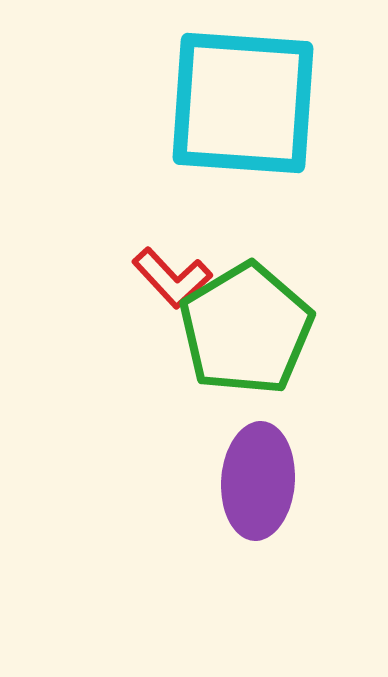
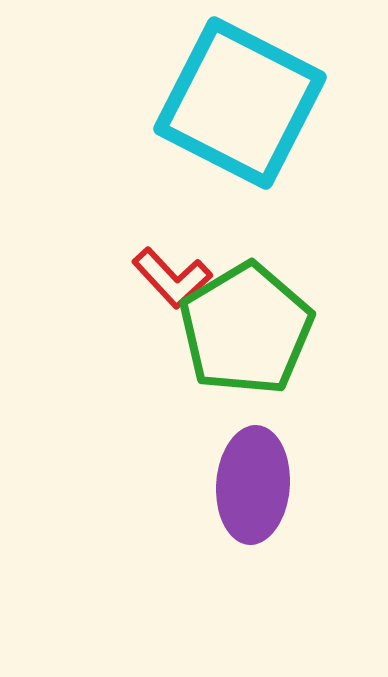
cyan square: moved 3 px left; rotated 23 degrees clockwise
purple ellipse: moved 5 px left, 4 px down
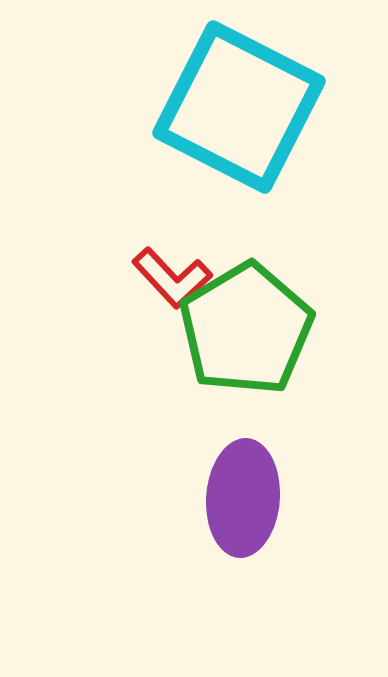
cyan square: moved 1 px left, 4 px down
purple ellipse: moved 10 px left, 13 px down
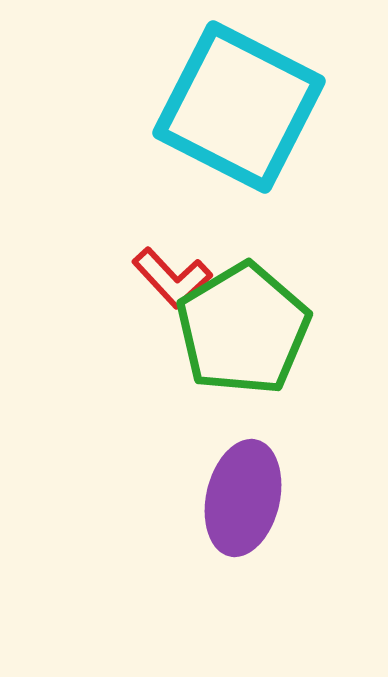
green pentagon: moved 3 px left
purple ellipse: rotated 9 degrees clockwise
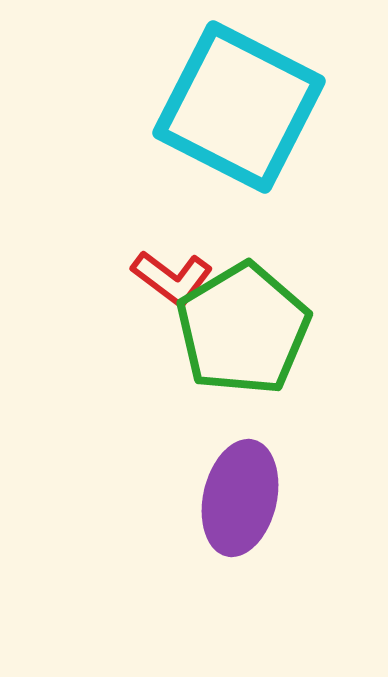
red L-shape: rotated 10 degrees counterclockwise
purple ellipse: moved 3 px left
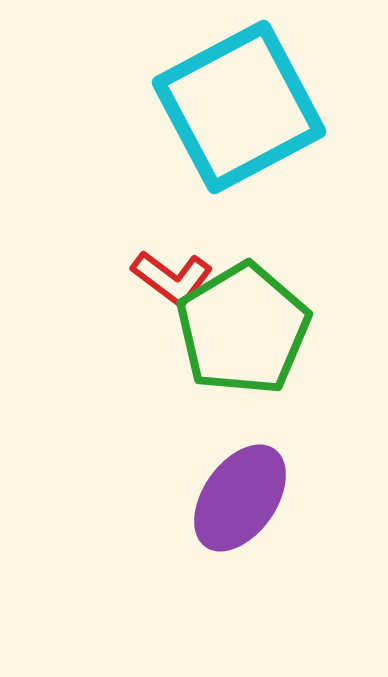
cyan square: rotated 35 degrees clockwise
purple ellipse: rotated 22 degrees clockwise
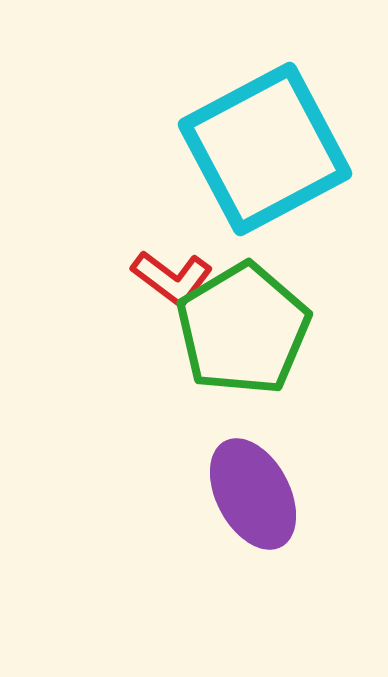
cyan square: moved 26 px right, 42 px down
purple ellipse: moved 13 px right, 4 px up; rotated 63 degrees counterclockwise
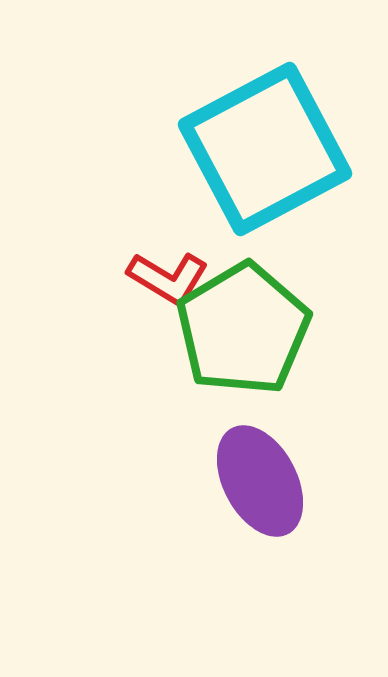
red L-shape: moved 4 px left; rotated 6 degrees counterclockwise
purple ellipse: moved 7 px right, 13 px up
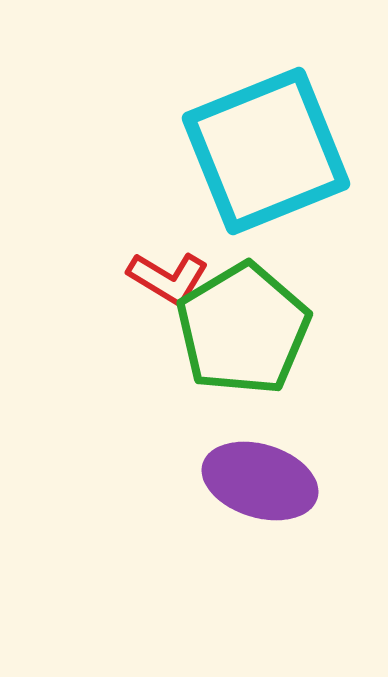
cyan square: moved 1 px right, 2 px down; rotated 6 degrees clockwise
purple ellipse: rotated 45 degrees counterclockwise
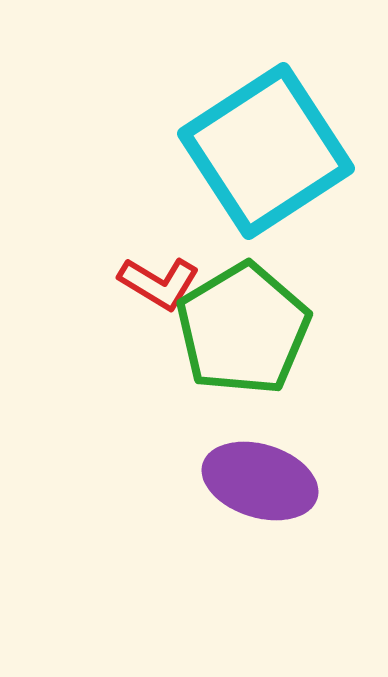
cyan square: rotated 11 degrees counterclockwise
red L-shape: moved 9 px left, 5 px down
